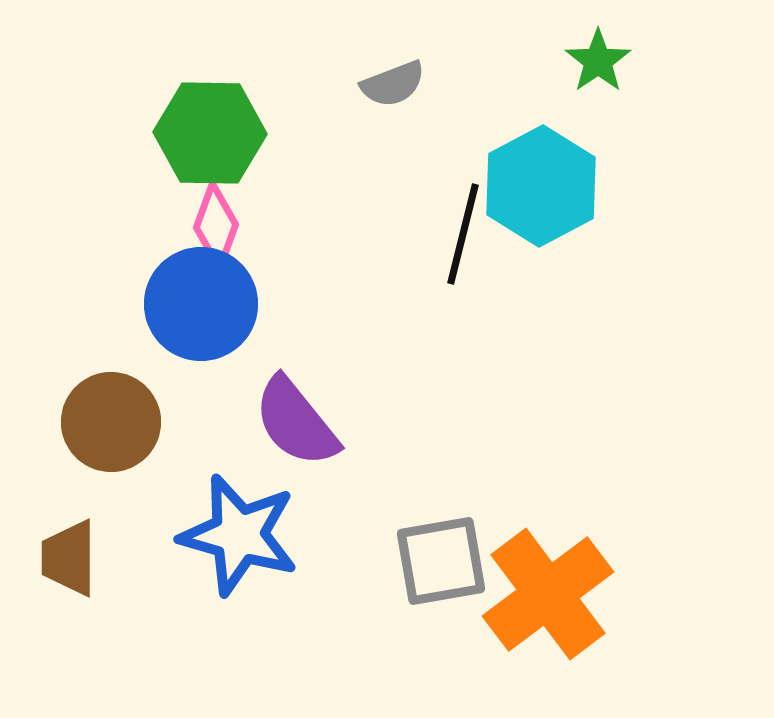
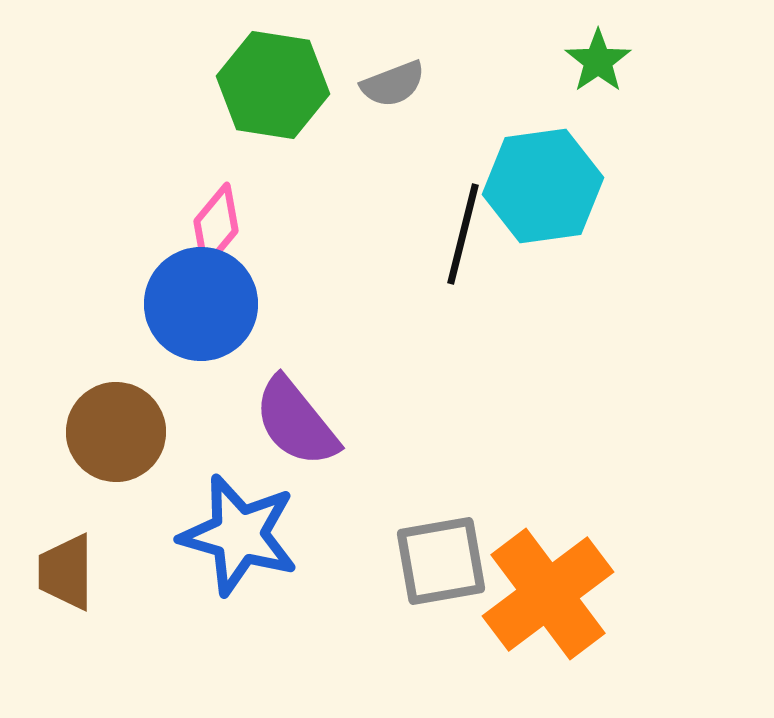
green hexagon: moved 63 px right, 48 px up; rotated 8 degrees clockwise
cyan hexagon: moved 2 px right; rotated 20 degrees clockwise
pink diamond: rotated 20 degrees clockwise
brown circle: moved 5 px right, 10 px down
brown trapezoid: moved 3 px left, 14 px down
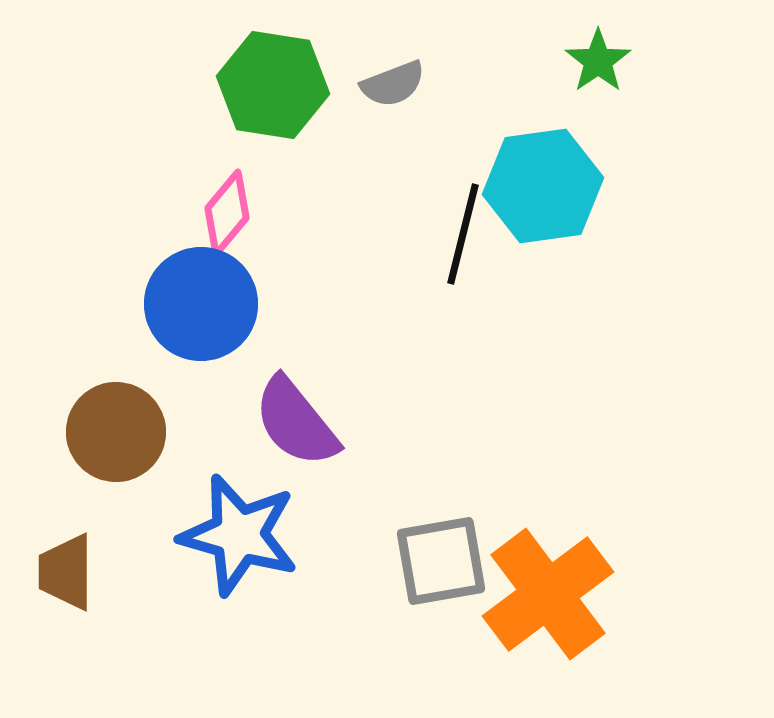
pink diamond: moved 11 px right, 13 px up
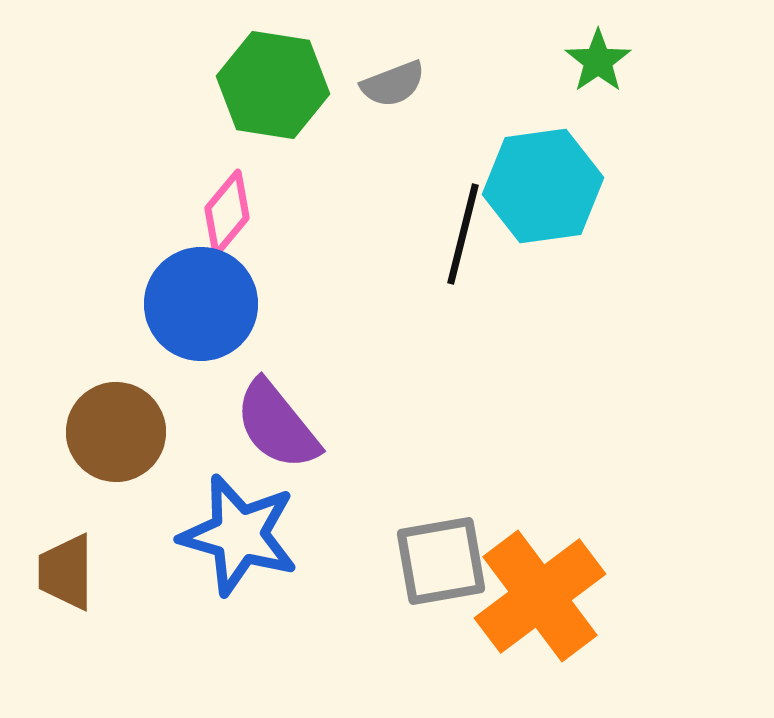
purple semicircle: moved 19 px left, 3 px down
orange cross: moved 8 px left, 2 px down
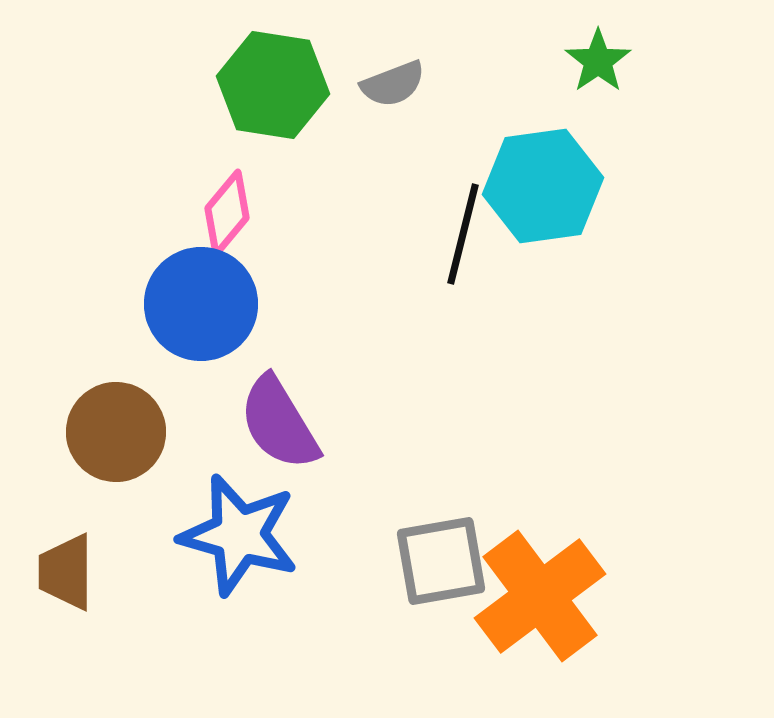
purple semicircle: moved 2 px right, 2 px up; rotated 8 degrees clockwise
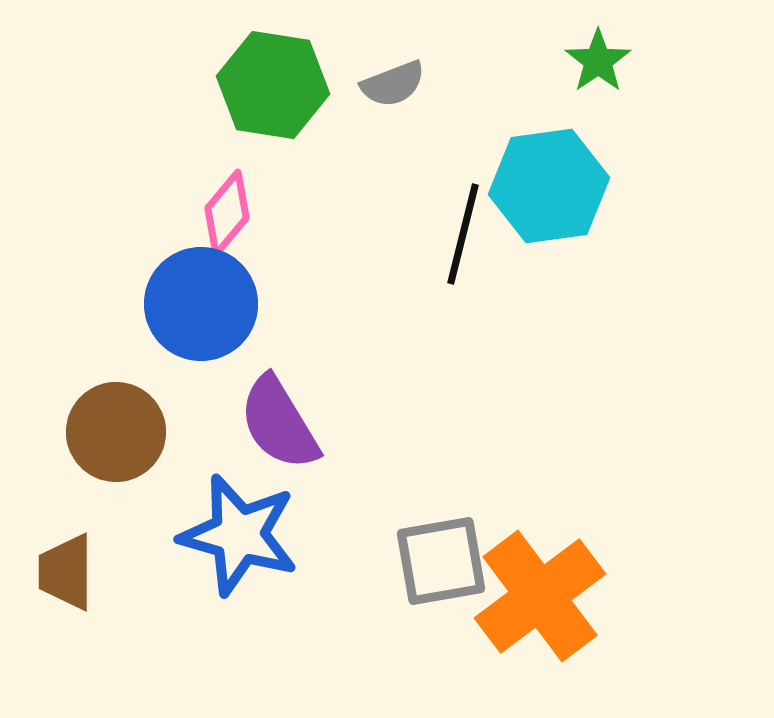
cyan hexagon: moved 6 px right
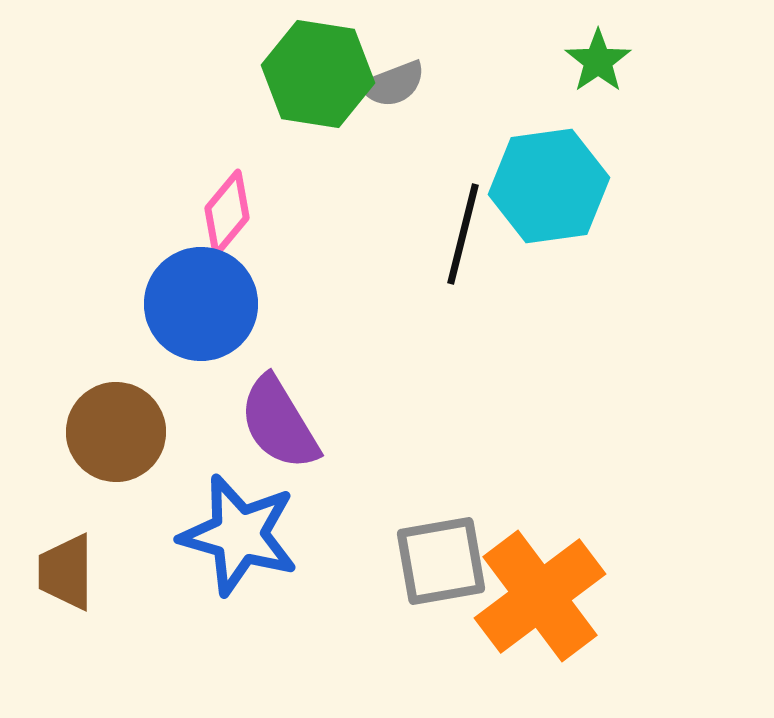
green hexagon: moved 45 px right, 11 px up
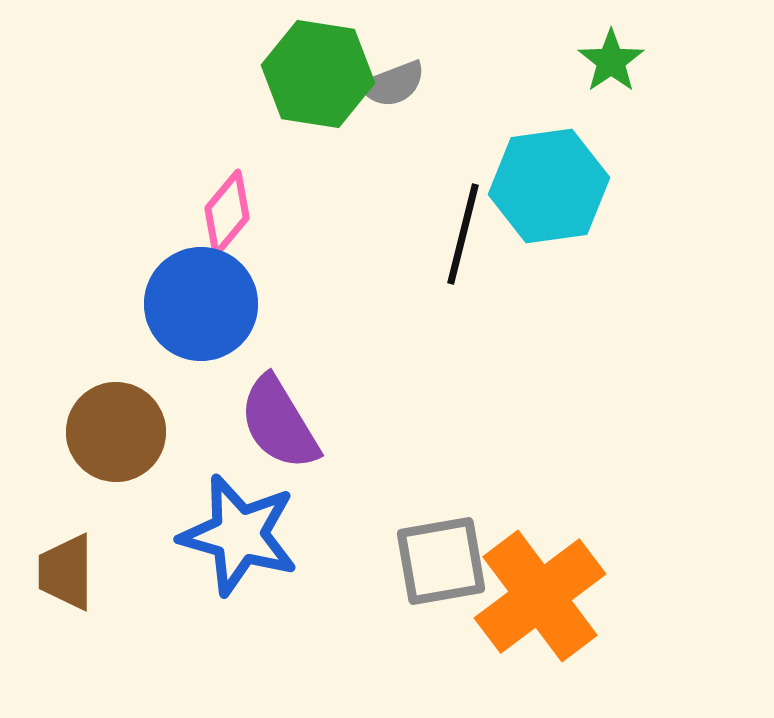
green star: moved 13 px right
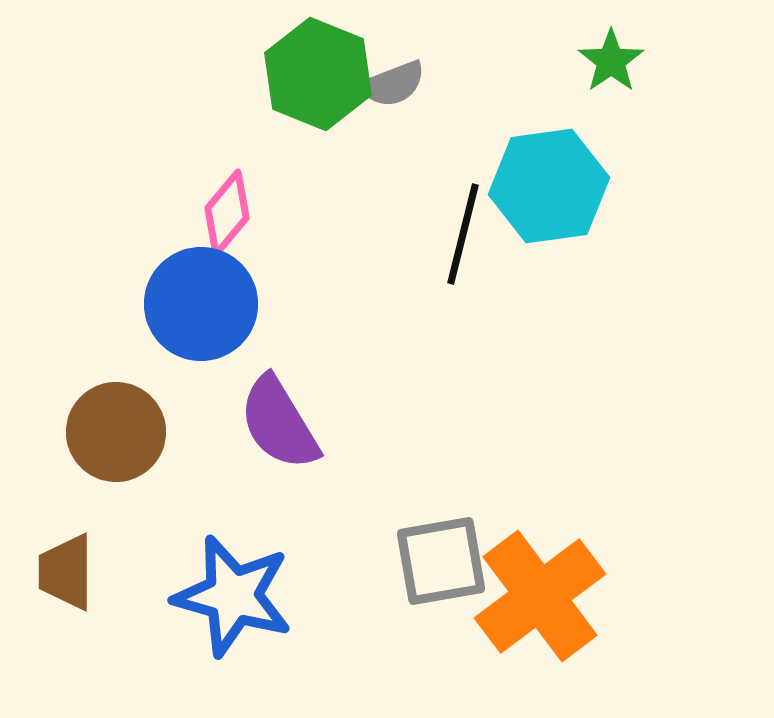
green hexagon: rotated 13 degrees clockwise
blue star: moved 6 px left, 61 px down
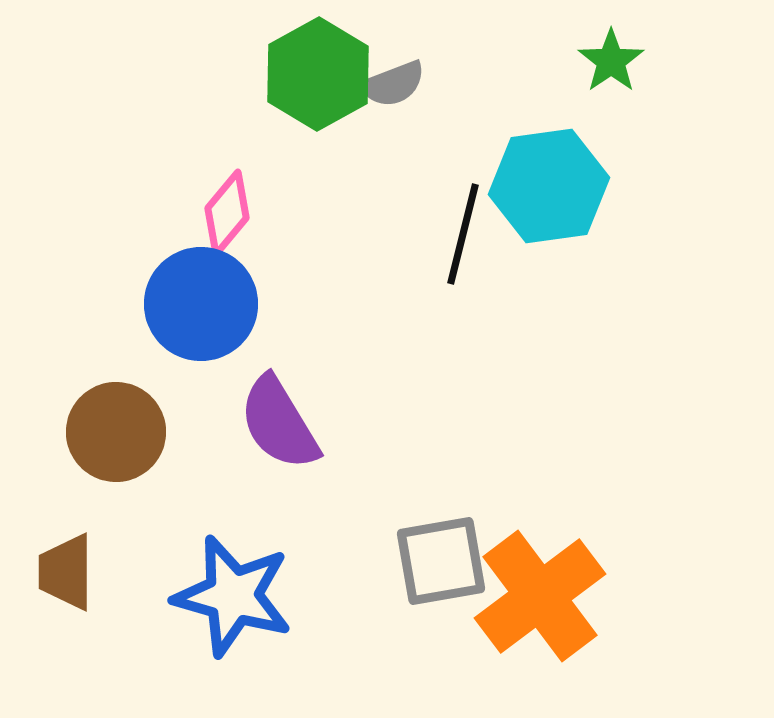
green hexagon: rotated 9 degrees clockwise
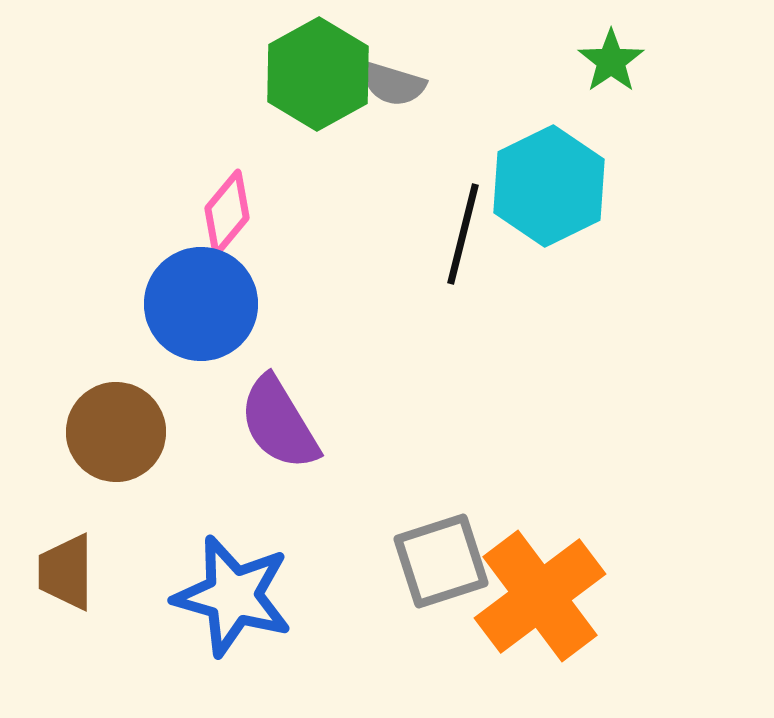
gray semicircle: rotated 38 degrees clockwise
cyan hexagon: rotated 18 degrees counterclockwise
gray square: rotated 8 degrees counterclockwise
